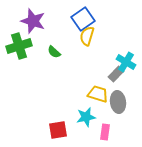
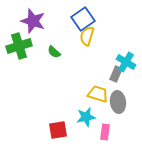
gray rectangle: rotated 21 degrees counterclockwise
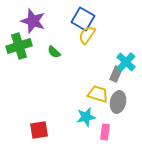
blue square: rotated 25 degrees counterclockwise
yellow semicircle: moved 1 px up; rotated 18 degrees clockwise
cyan cross: rotated 12 degrees clockwise
gray ellipse: rotated 20 degrees clockwise
red square: moved 19 px left
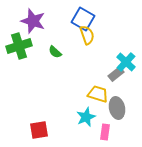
yellow semicircle: rotated 126 degrees clockwise
green semicircle: moved 1 px right
gray rectangle: rotated 28 degrees clockwise
gray ellipse: moved 1 px left, 6 px down; rotated 25 degrees counterclockwise
cyan star: rotated 12 degrees counterclockwise
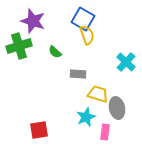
gray rectangle: moved 38 px left; rotated 42 degrees clockwise
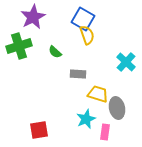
purple star: moved 4 px up; rotated 25 degrees clockwise
cyan star: moved 2 px down
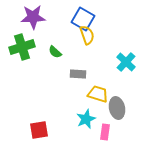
purple star: rotated 25 degrees clockwise
green cross: moved 3 px right, 1 px down
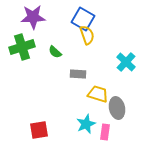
cyan star: moved 5 px down
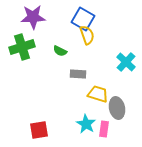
green semicircle: moved 5 px right, 1 px up; rotated 16 degrees counterclockwise
cyan star: rotated 18 degrees counterclockwise
pink rectangle: moved 1 px left, 3 px up
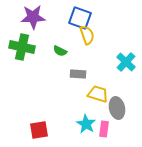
blue square: moved 3 px left, 1 px up; rotated 10 degrees counterclockwise
green cross: rotated 30 degrees clockwise
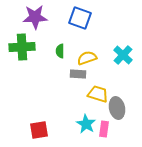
purple star: moved 2 px right
yellow semicircle: moved 23 px down; rotated 90 degrees counterclockwise
green cross: rotated 15 degrees counterclockwise
green semicircle: rotated 64 degrees clockwise
cyan cross: moved 3 px left, 7 px up
